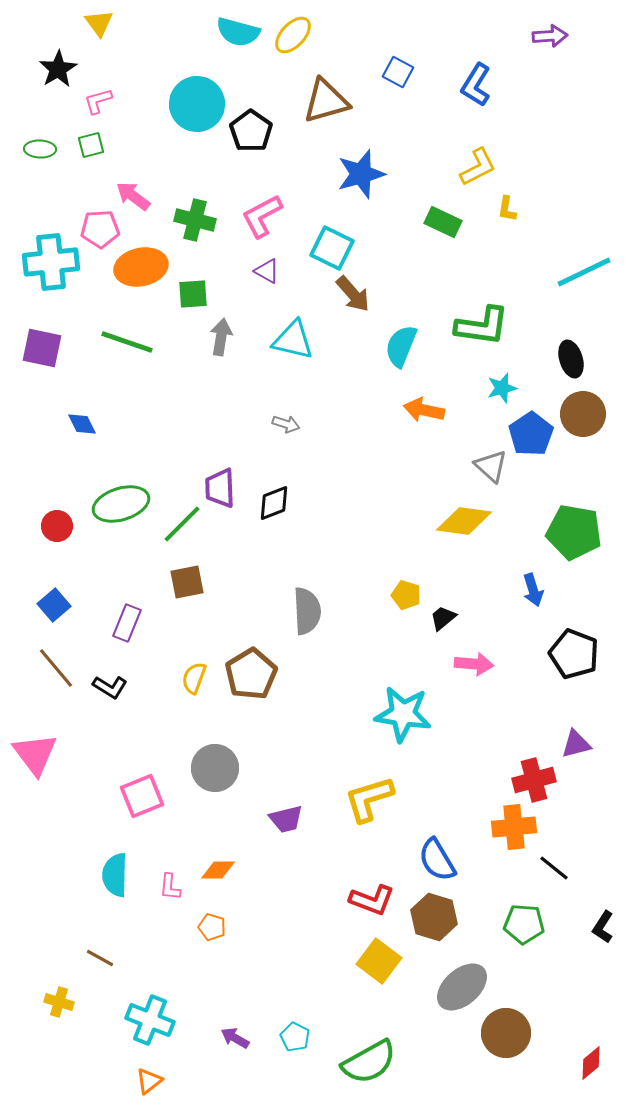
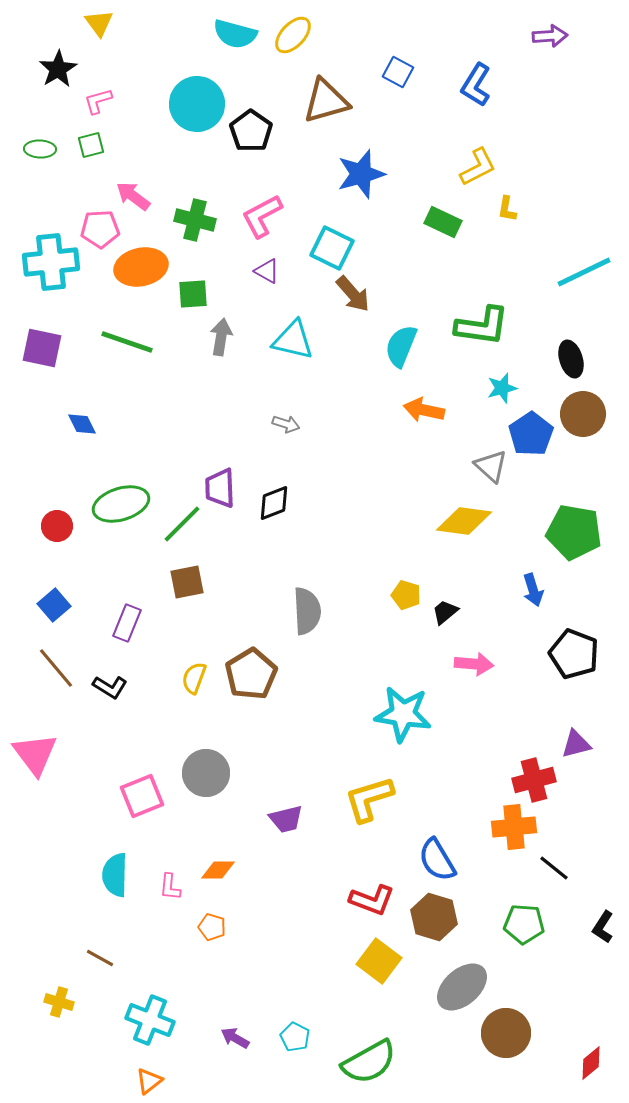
cyan semicircle at (238, 32): moved 3 px left, 2 px down
black trapezoid at (443, 618): moved 2 px right, 6 px up
gray circle at (215, 768): moved 9 px left, 5 px down
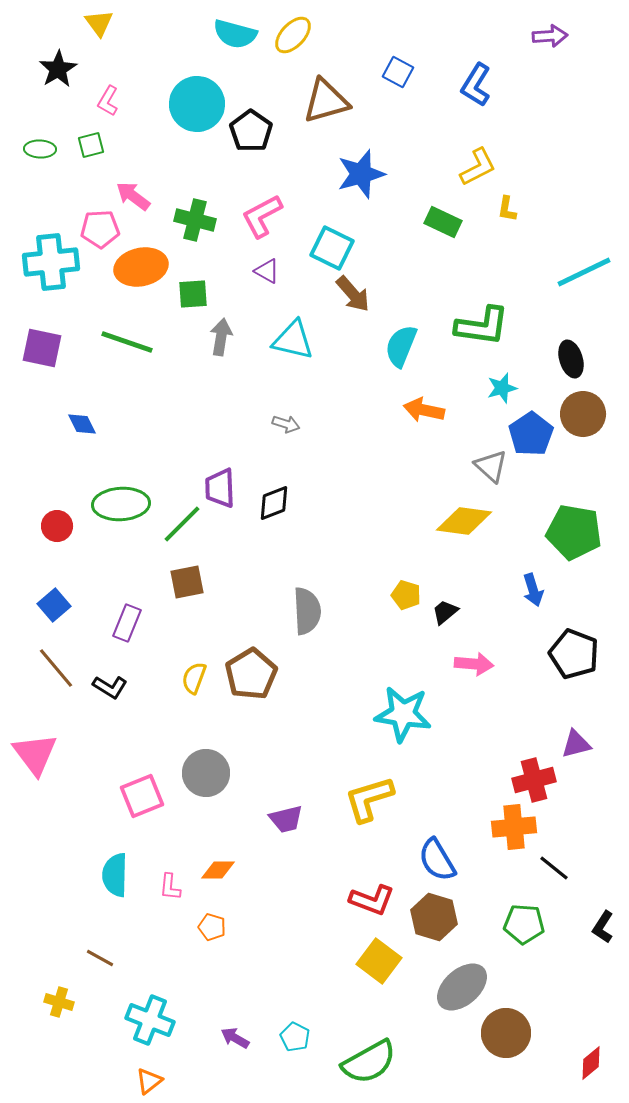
pink L-shape at (98, 101): moved 10 px right; rotated 44 degrees counterclockwise
green ellipse at (121, 504): rotated 14 degrees clockwise
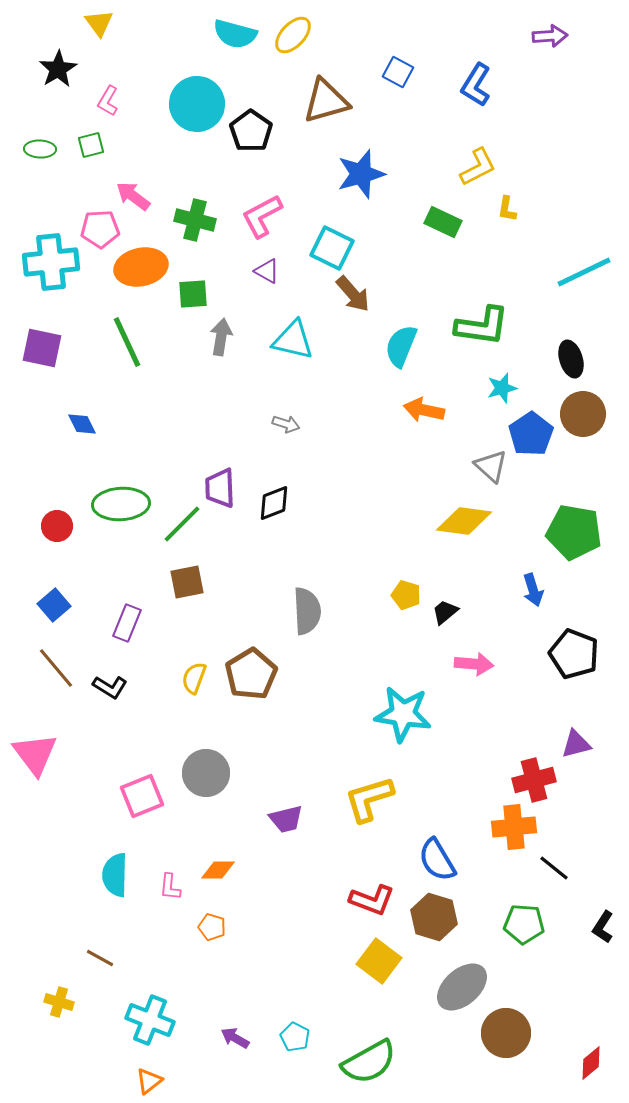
green line at (127, 342): rotated 46 degrees clockwise
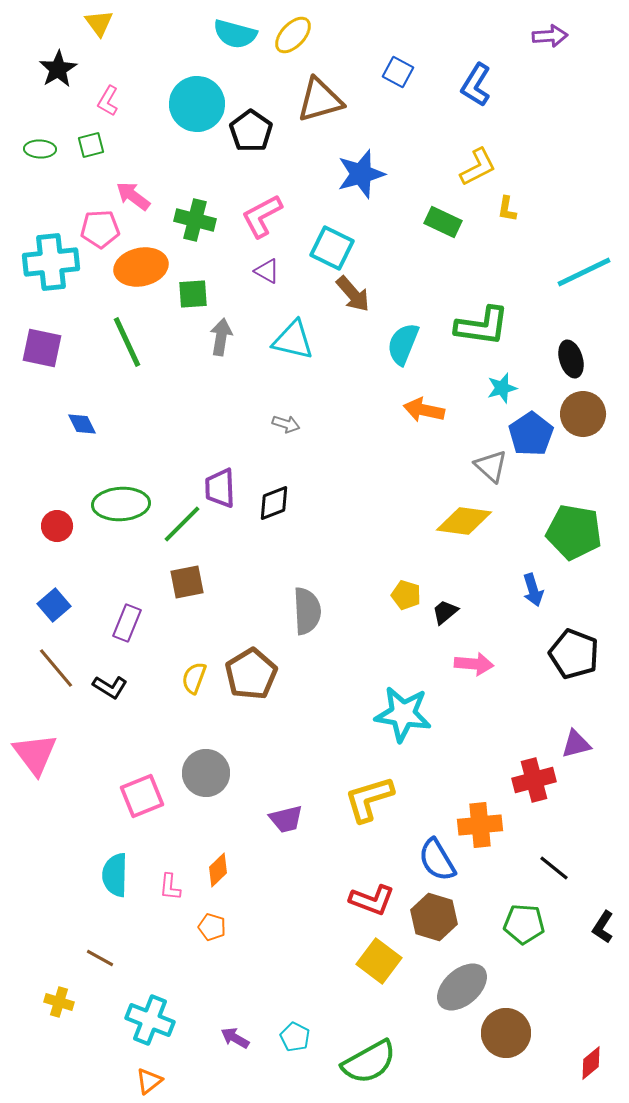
brown triangle at (326, 101): moved 6 px left, 1 px up
cyan semicircle at (401, 346): moved 2 px right, 2 px up
orange cross at (514, 827): moved 34 px left, 2 px up
orange diamond at (218, 870): rotated 44 degrees counterclockwise
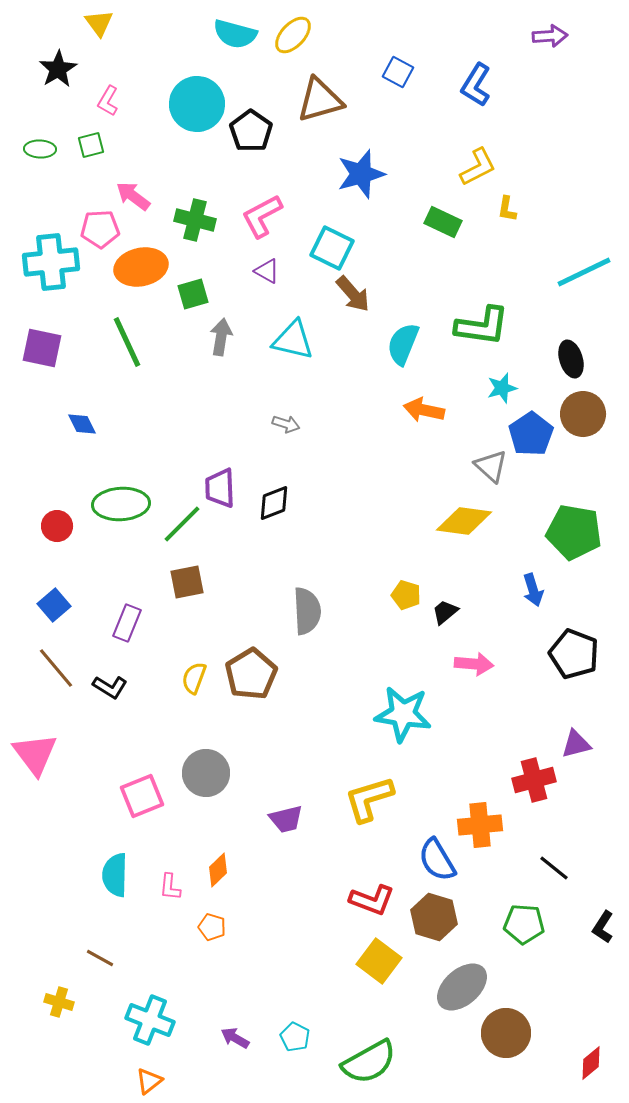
green square at (193, 294): rotated 12 degrees counterclockwise
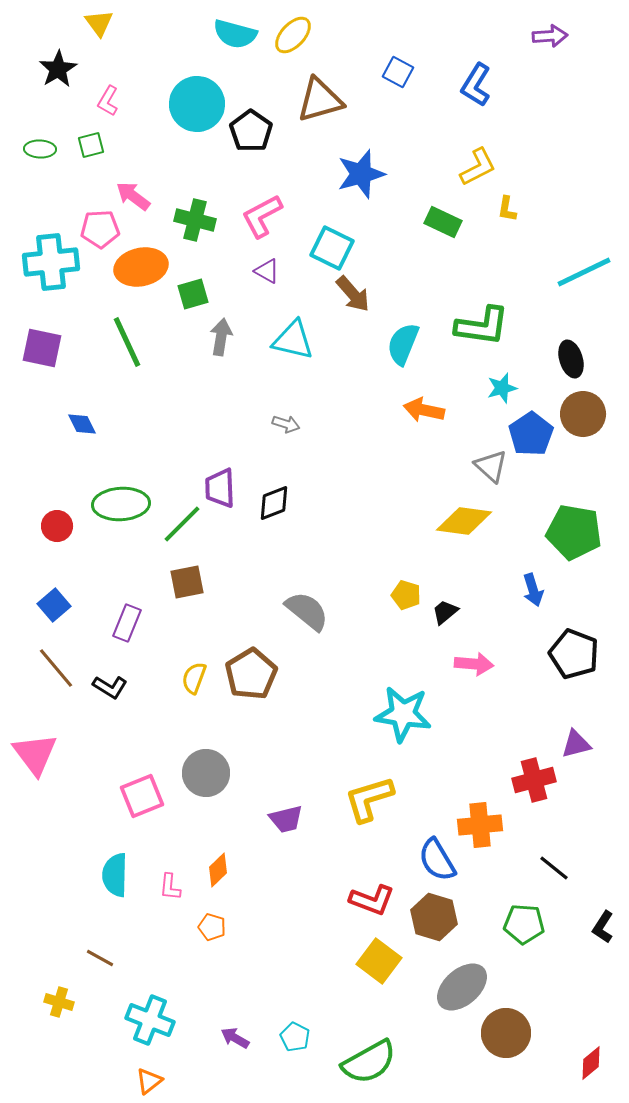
gray semicircle at (307, 611): rotated 48 degrees counterclockwise
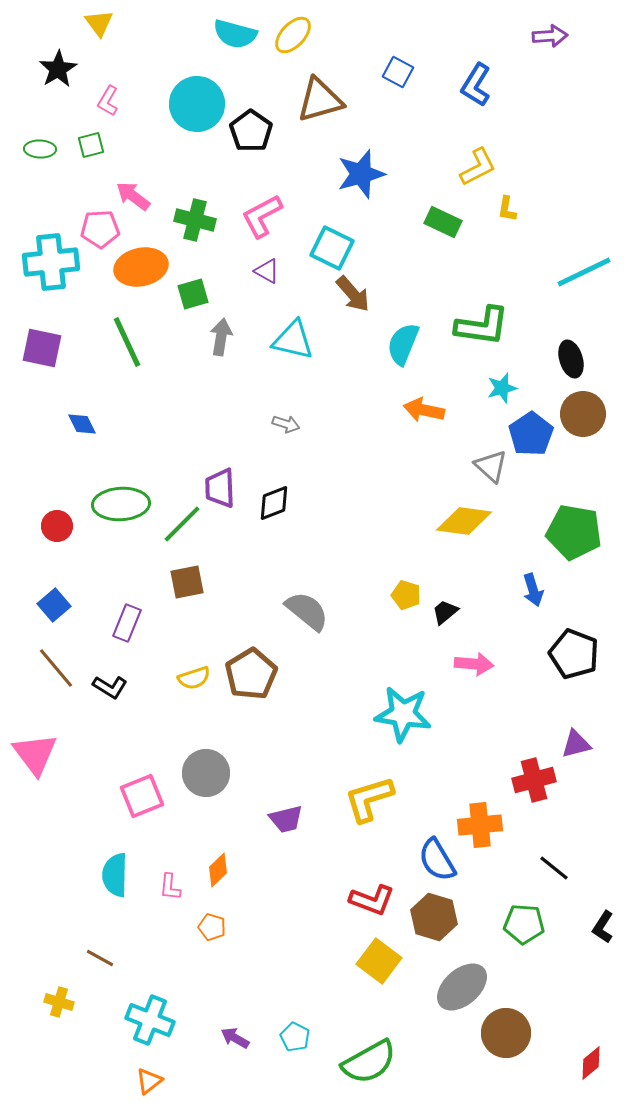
yellow semicircle at (194, 678): rotated 128 degrees counterclockwise
